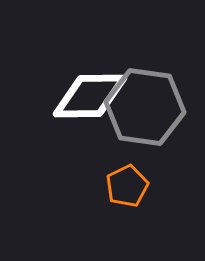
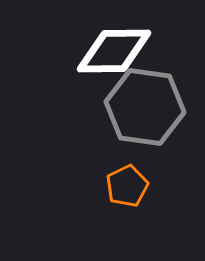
white diamond: moved 24 px right, 45 px up
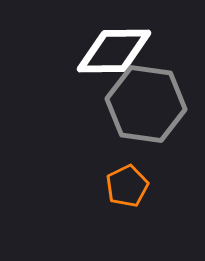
gray hexagon: moved 1 px right, 3 px up
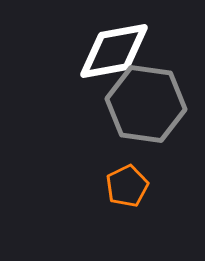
white diamond: rotated 10 degrees counterclockwise
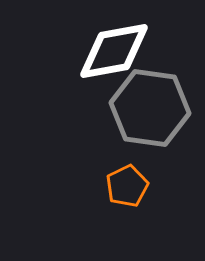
gray hexagon: moved 4 px right, 4 px down
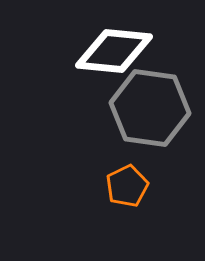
white diamond: rotated 16 degrees clockwise
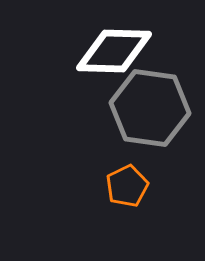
white diamond: rotated 4 degrees counterclockwise
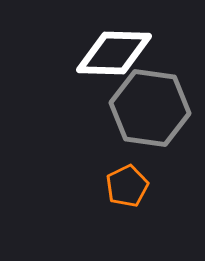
white diamond: moved 2 px down
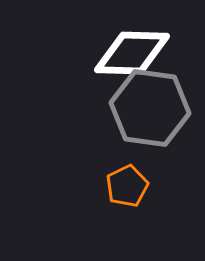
white diamond: moved 18 px right
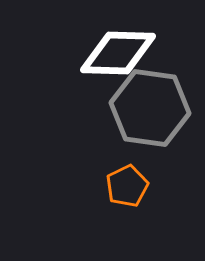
white diamond: moved 14 px left
